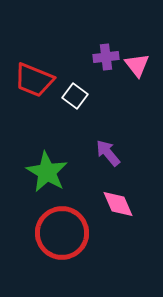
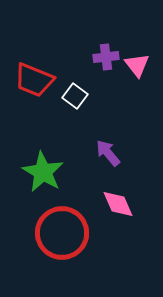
green star: moved 4 px left
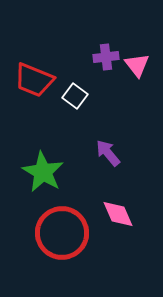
pink diamond: moved 10 px down
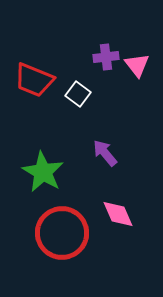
white square: moved 3 px right, 2 px up
purple arrow: moved 3 px left
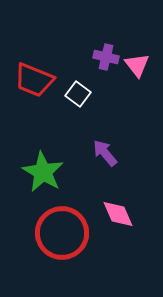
purple cross: rotated 20 degrees clockwise
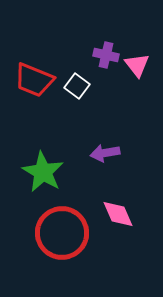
purple cross: moved 2 px up
white square: moved 1 px left, 8 px up
purple arrow: rotated 60 degrees counterclockwise
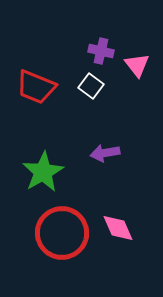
purple cross: moved 5 px left, 4 px up
red trapezoid: moved 2 px right, 7 px down
white square: moved 14 px right
green star: rotated 12 degrees clockwise
pink diamond: moved 14 px down
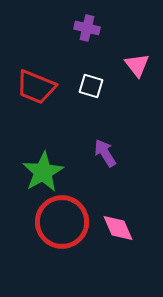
purple cross: moved 14 px left, 23 px up
white square: rotated 20 degrees counterclockwise
purple arrow: rotated 68 degrees clockwise
red circle: moved 11 px up
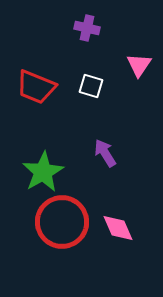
pink triangle: moved 2 px right; rotated 12 degrees clockwise
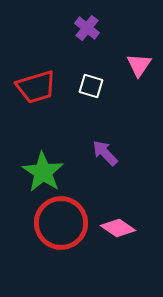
purple cross: rotated 25 degrees clockwise
red trapezoid: rotated 39 degrees counterclockwise
purple arrow: rotated 12 degrees counterclockwise
green star: rotated 9 degrees counterclockwise
red circle: moved 1 px left, 1 px down
pink diamond: rotated 32 degrees counterclockwise
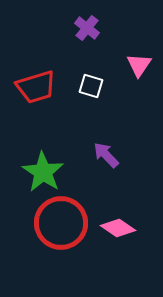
purple arrow: moved 1 px right, 2 px down
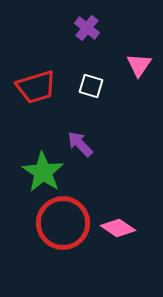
purple arrow: moved 26 px left, 11 px up
red circle: moved 2 px right
